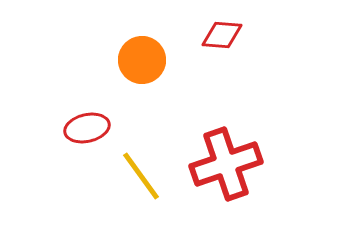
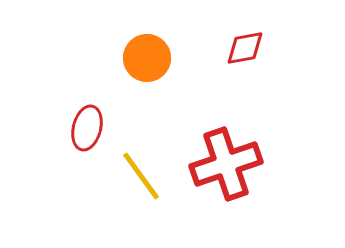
red diamond: moved 23 px right, 13 px down; rotated 15 degrees counterclockwise
orange circle: moved 5 px right, 2 px up
red ellipse: rotated 63 degrees counterclockwise
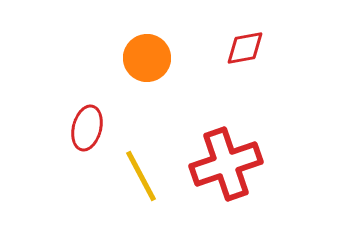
yellow line: rotated 8 degrees clockwise
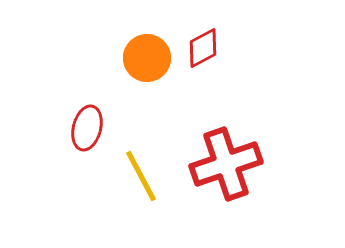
red diamond: moved 42 px left; rotated 18 degrees counterclockwise
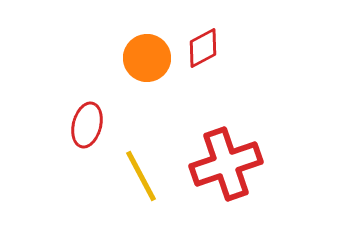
red ellipse: moved 3 px up
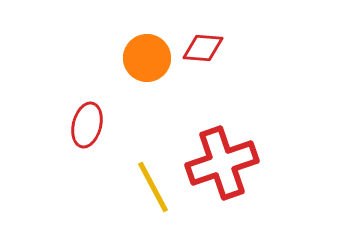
red diamond: rotated 33 degrees clockwise
red cross: moved 4 px left, 1 px up
yellow line: moved 12 px right, 11 px down
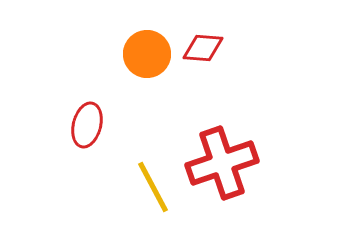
orange circle: moved 4 px up
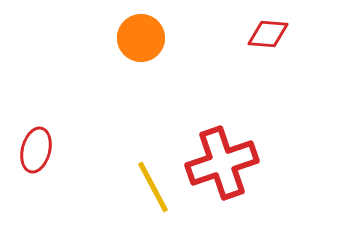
red diamond: moved 65 px right, 14 px up
orange circle: moved 6 px left, 16 px up
red ellipse: moved 51 px left, 25 px down
